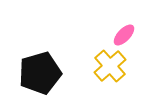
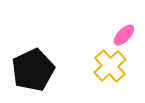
black pentagon: moved 7 px left, 3 px up; rotated 9 degrees counterclockwise
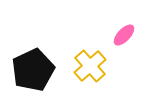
yellow cross: moved 20 px left
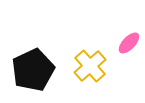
pink ellipse: moved 5 px right, 8 px down
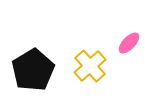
black pentagon: rotated 6 degrees counterclockwise
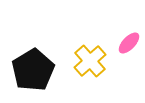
yellow cross: moved 5 px up
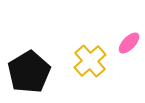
black pentagon: moved 4 px left, 2 px down
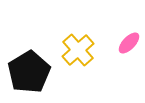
yellow cross: moved 12 px left, 11 px up
